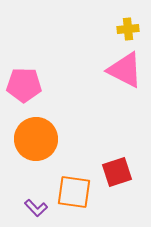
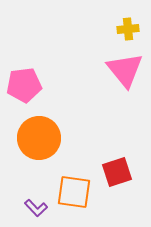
pink triangle: rotated 24 degrees clockwise
pink pentagon: rotated 8 degrees counterclockwise
orange circle: moved 3 px right, 1 px up
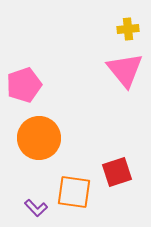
pink pentagon: rotated 12 degrees counterclockwise
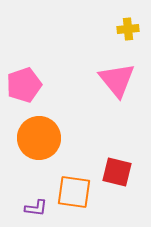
pink triangle: moved 8 px left, 10 px down
red square: rotated 32 degrees clockwise
purple L-shape: rotated 40 degrees counterclockwise
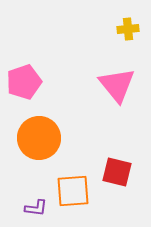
pink triangle: moved 5 px down
pink pentagon: moved 3 px up
orange square: moved 1 px left, 1 px up; rotated 12 degrees counterclockwise
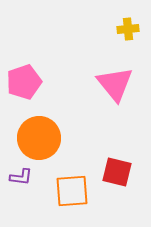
pink triangle: moved 2 px left, 1 px up
orange square: moved 1 px left
purple L-shape: moved 15 px left, 31 px up
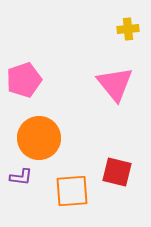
pink pentagon: moved 2 px up
